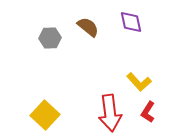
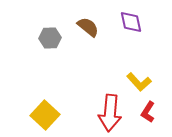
red arrow: rotated 12 degrees clockwise
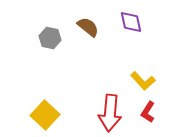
gray hexagon: rotated 15 degrees clockwise
yellow L-shape: moved 4 px right, 1 px up
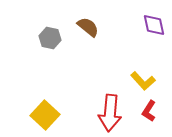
purple diamond: moved 23 px right, 3 px down
red L-shape: moved 1 px right, 1 px up
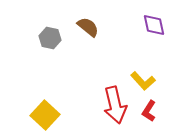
red arrow: moved 5 px right, 8 px up; rotated 18 degrees counterclockwise
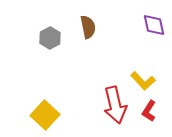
brown semicircle: rotated 40 degrees clockwise
gray hexagon: rotated 20 degrees clockwise
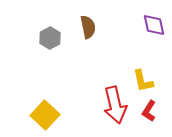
yellow L-shape: rotated 30 degrees clockwise
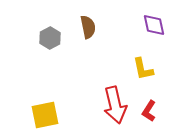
yellow L-shape: moved 12 px up
yellow square: rotated 36 degrees clockwise
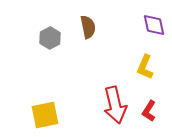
yellow L-shape: moved 2 px right, 2 px up; rotated 35 degrees clockwise
